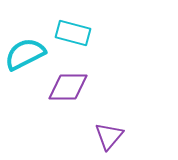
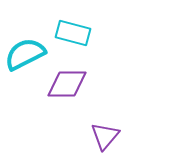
purple diamond: moved 1 px left, 3 px up
purple triangle: moved 4 px left
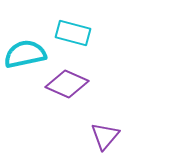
cyan semicircle: rotated 15 degrees clockwise
purple diamond: rotated 24 degrees clockwise
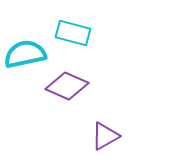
purple diamond: moved 2 px down
purple triangle: rotated 20 degrees clockwise
